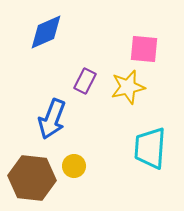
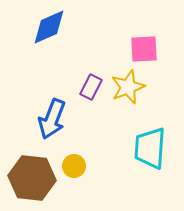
blue diamond: moved 3 px right, 5 px up
pink square: rotated 8 degrees counterclockwise
purple rectangle: moved 6 px right, 6 px down
yellow star: rotated 8 degrees counterclockwise
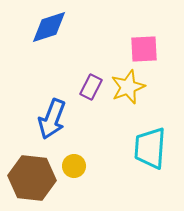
blue diamond: rotated 6 degrees clockwise
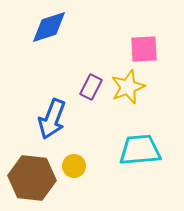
cyan trapezoid: moved 10 px left, 2 px down; rotated 81 degrees clockwise
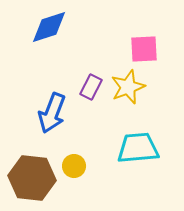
blue arrow: moved 6 px up
cyan trapezoid: moved 2 px left, 2 px up
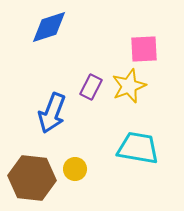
yellow star: moved 1 px right, 1 px up
cyan trapezoid: rotated 15 degrees clockwise
yellow circle: moved 1 px right, 3 px down
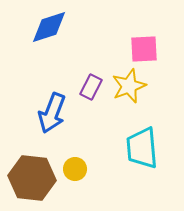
cyan trapezoid: moved 4 px right; rotated 105 degrees counterclockwise
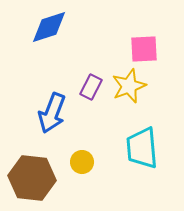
yellow circle: moved 7 px right, 7 px up
